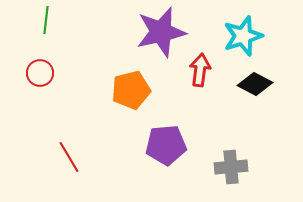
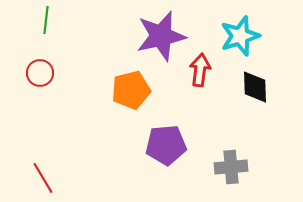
purple star: moved 4 px down
cyan star: moved 3 px left
black diamond: moved 3 px down; rotated 60 degrees clockwise
red line: moved 26 px left, 21 px down
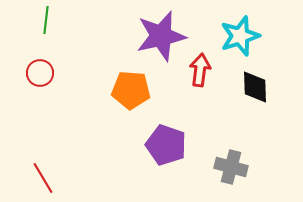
orange pentagon: rotated 18 degrees clockwise
purple pentagon: rotated 24 degrees clockwise
gray cross: rotated 20 degrees clockwise
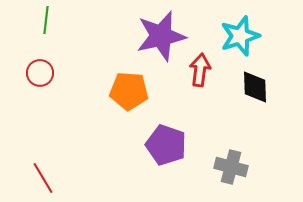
orange pentagon: moved 2 px left, 1 px down
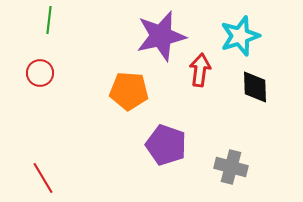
green line: moved 3 px right
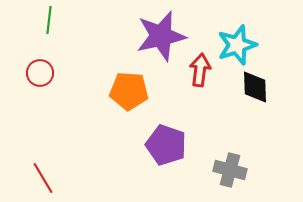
cyan star: moved 3 px left, 9 px down
gray cross: moved 1 px left, 3 px down
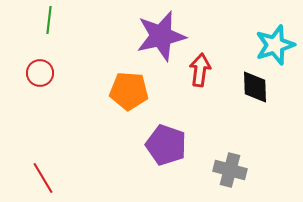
cyan star: moved 38 px right
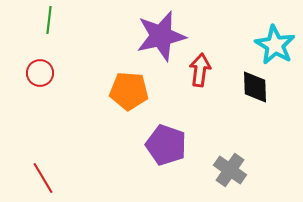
cyan star: rotated 24 degrees counterclockwise
gray cross: rotated 20 degrees clockwise
